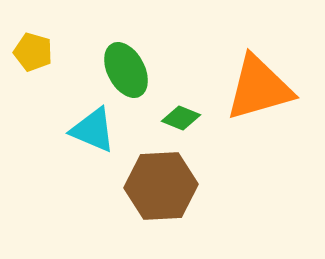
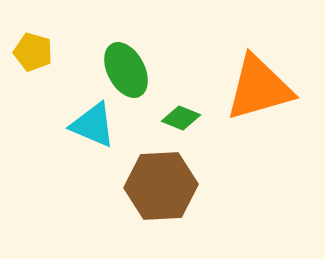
cyan triangle: moved 5 px up
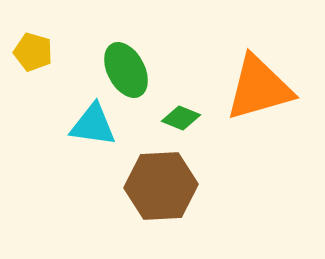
cyan triangle: rotated 15 degrees counterclockwise
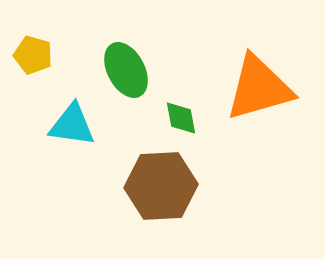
yellow pentagon: moved 3 px down
green diamond: rotated 57 degrees clockwise
cyan triangle: moved 21 px left
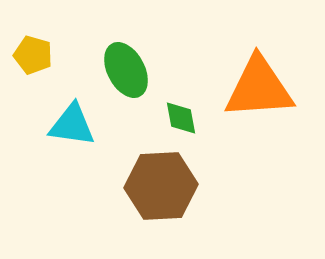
orange triangle: rotated 12 degrees clockwise
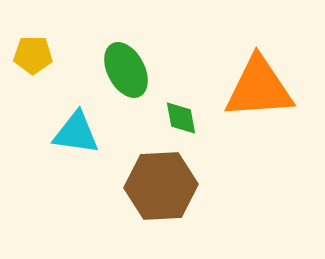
yellow pentagon: rotated 15 degrees counterclockwise
cyan triangle: moved 4 px right, 8 px down
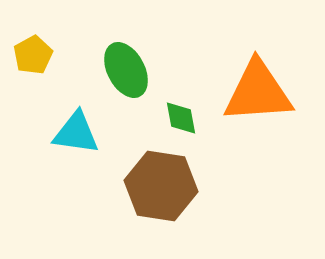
yellow pentagon: rotated 30 degrees counterclockwise
orange triangle: moved 1 px left, 4 px down
brown hexagon: rotated 12 degrees clockwise
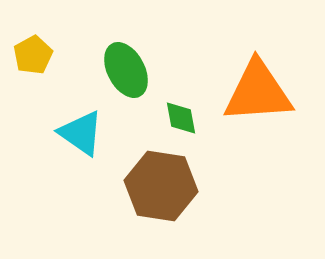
cyan triangle: moved 5 px right; rotated 27 degrees clockwise
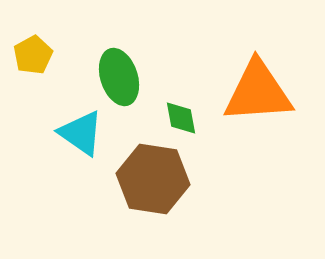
green ellipse: moved 7 px left, 7 px down; rotated 10 degrees clockwise
brown hexagon: moved 8 px left, 7 px up
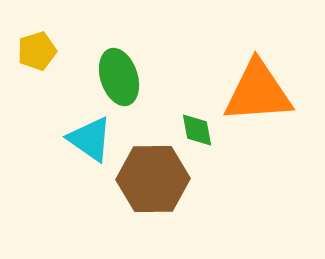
yellow pentagon: moved 4 px right, 4 px up; rotated 12 degrees clockwise
green diamond: moved 16 px right, 12 px down
cyan triangle: moved 9 px right, 6 px down
brown hexagon: rotated 10 degrees counterclockwise
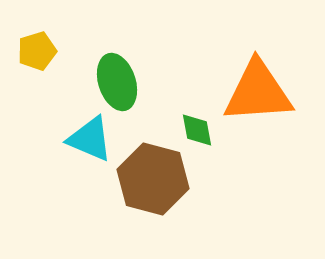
green ellipse: moved 2 px left, 5 px down
cyan triangle: rotated 12 degrees counterclockwise
brown hexagon: rotated 16 degrees clockwise
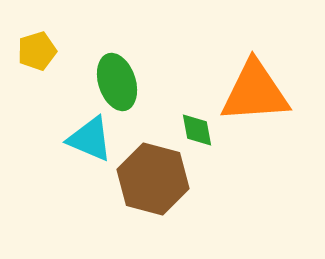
orange triangle: moved 3 px left
